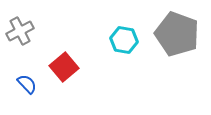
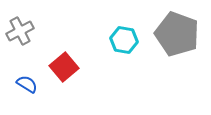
blue semicircle: rotated 15 degrees counterclockwise
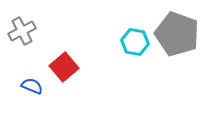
gray cross: moved 2 px right
cyan hexagon: moved 11 px right, 2 px down
blue semicircle: moved 5 px right, 2 px down; rotated 10 degrees counterclockwise
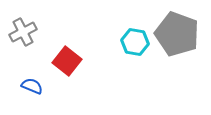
gray cross: moved 1 px right, 1 px down
red square: moved 3 px right, 6 px up; rotated 12 degrees counterclockwise
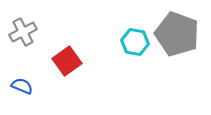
red square: rotated 16 degrees clockwise
blue semicircle: moved 10 px left
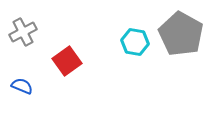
gray pentagon: moved 4 px right; rotated 9 degrees clockwise
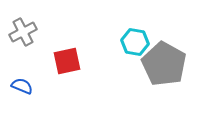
gray pentagon: moved 17 px left, 30 px down
red square: rotated 24 degrees clockwise
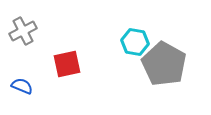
gray cross: moved 1 px up
red square: moved 3 px down
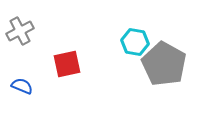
gray cross: moved 3 px left
